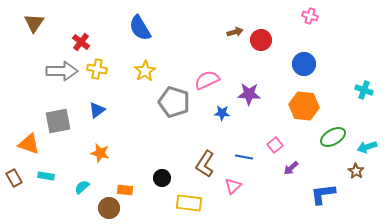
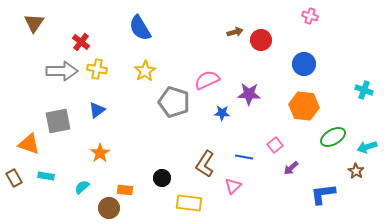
orange star: rotated 24 degrees clockwise
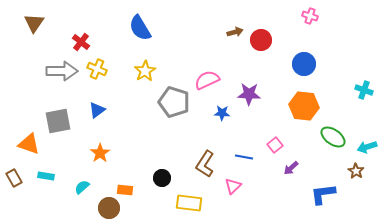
yellow cross: rotated 12 degrees clockwise
green ellipse: rotated 65 degrees clockwise
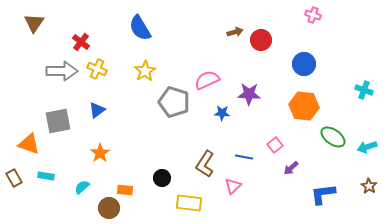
pink cross: moved 3 px right, 1 px up
brown star: moved 13 px right, 15 px down
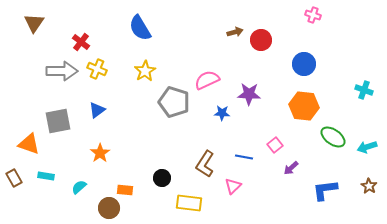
cyan semicircle: moved 3 px left
blue L-shape: moved 2 px right, 4 px up
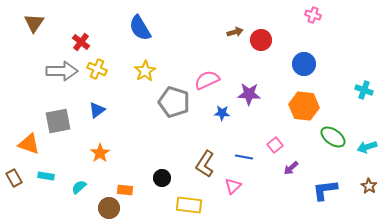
yellow rectangle: moved 2 px down
